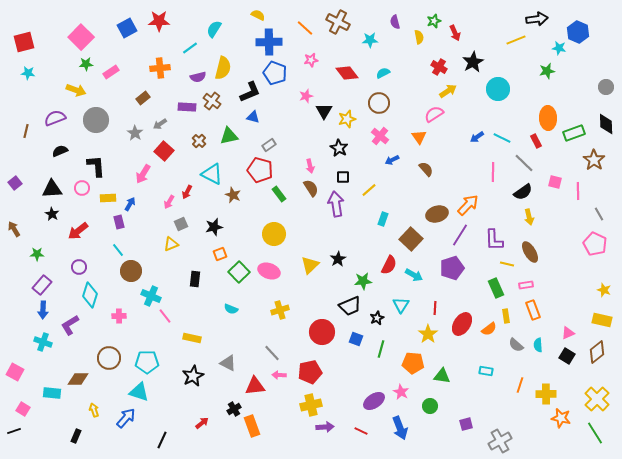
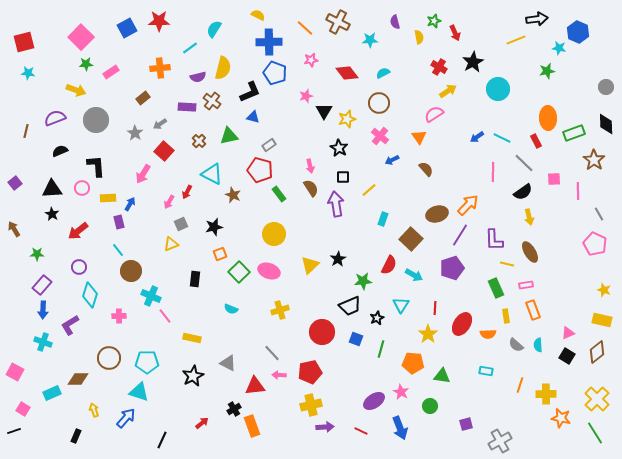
pink square at (555, 182): moved 1 px left, 3 px up; rotated 16 degrees counterclockwise
orange semicircle at (489, 329): moved 1 px left, 5 px down; rotated 35 degrees clockwise
cyan rectangle at (52, 393): rotated 30 degrees counterclockwise
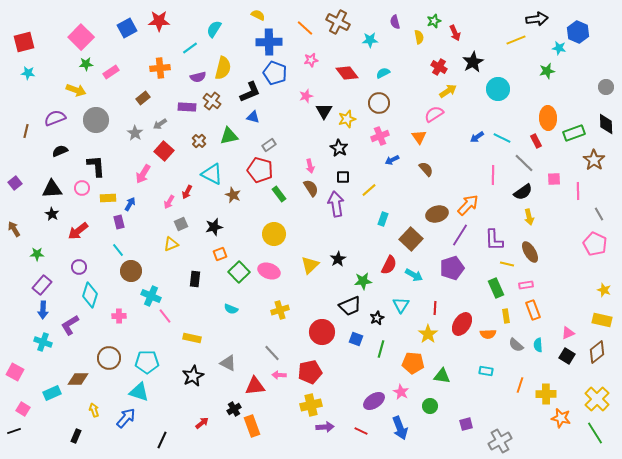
pink cross at (380, 136): rotated 30 degrees clockwise
pink line at (493, 172): moved 3 px down
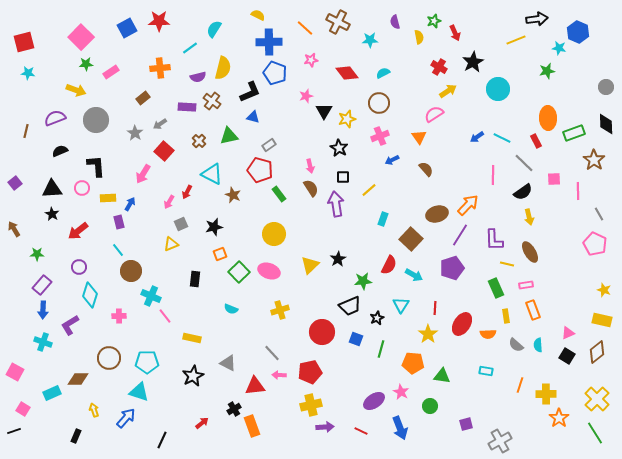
orange star at (561, 418): moved 2 px left; rotated 24 degrees clockwise
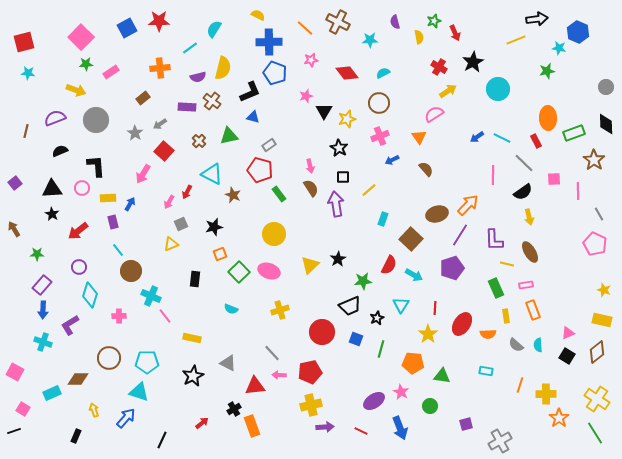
purple rectangle at (119, 222): moved 6 px left
yellow cross at (597, 399): rotated 10 degrees counterclockwise
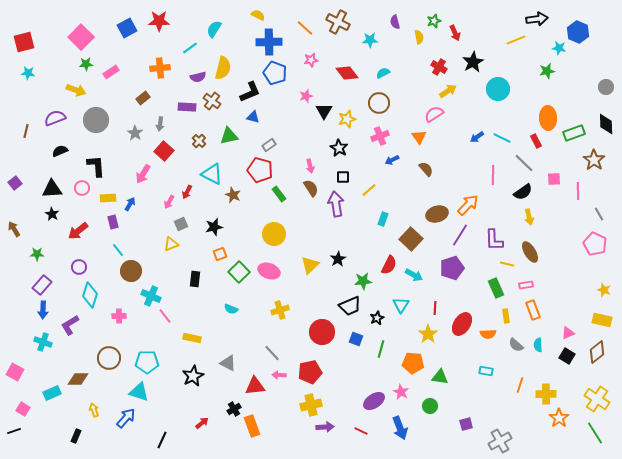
gray arrow at (160, 124): rotated 48 degrees counterclockwise
green triangle at (442, 376): moved 2 px left, 1 px down
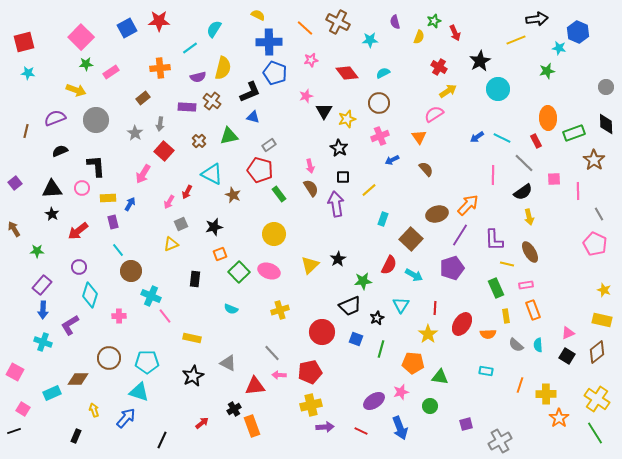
yellow semicircle at (419, 37): rotated 32 degrees clockwise
black star at (473, 62): moved 7 px right, 1 px up
green star at (37, 254): moved 3 px up
pink star at (401, 392): rotated 28 degrees clockwise
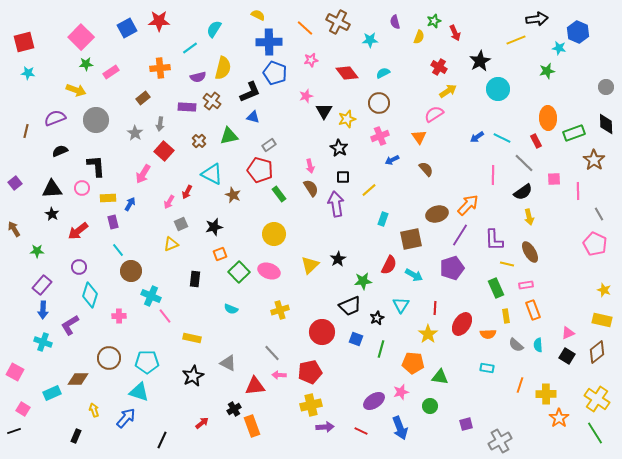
brown square at (411, 239): rotated 35 degrees clockwise
cyan rectangle at (486, 371): moved 1 px right, 3 px up
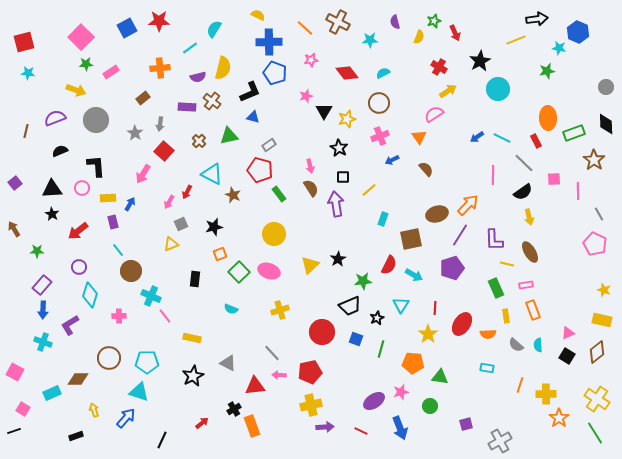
black rectangle at (76, 436): rotated 48 degrees clockwise
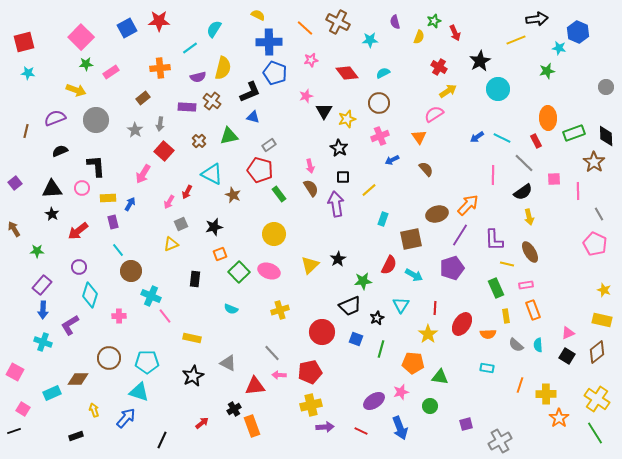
black diamond at (606, 124): moved 12 px down
gray star at (135, 133): moved 3 px up
brown star at (594, 160): moved 2 px down
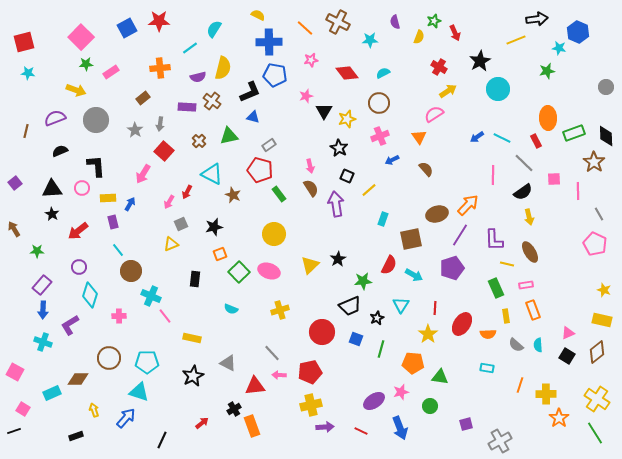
blue pentagon at (275, 73): moved 2 px down; rotated 10 degrees counterclockwise
black square at (343, 177): moved 4 px right, 1 px up; rotated 24 degrees clockwise
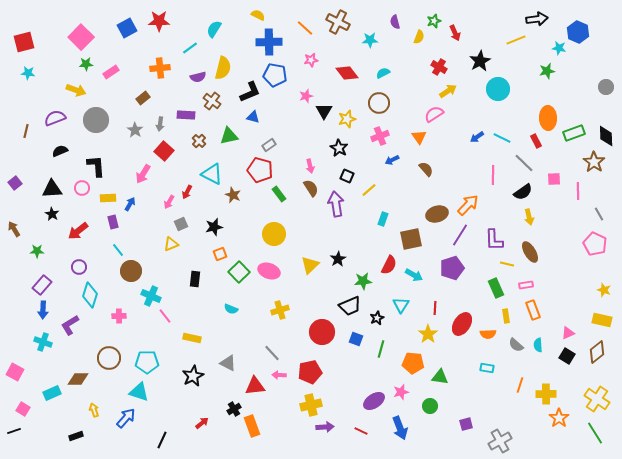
purple rectangle at (187, 107): moved 1 px left, 8 px down
